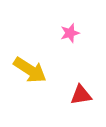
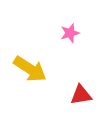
yellow arrow: moved 1 px up
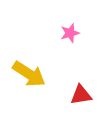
yellow arrow: moved 1 px left, 5 px down
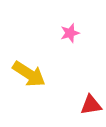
red triangle: moved 10 px right, 10 px down
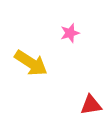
yellow arrow: moved 2 px right, 11 px up
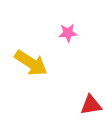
pink star: moved 2 px left; rotated 12 degrees clockwise
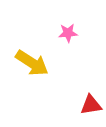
yellow arrow: moved 1 px right
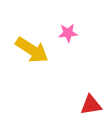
yellow arrow: moved 13 px up
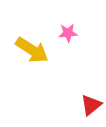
red triangle: rotated 30 degrees counterclockwise
